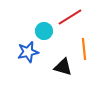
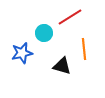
cyan circle: moved 2 px down
blue star: moved 6 px left, 1 px down
black triangle: moved 1 px left, 1 px up
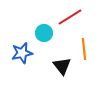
black triangle: rotated 36 degrees clockwise
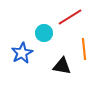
blue star: rotated 15 degrees counterclockwise
black triangle: rotated 42 degrees counterclockwise
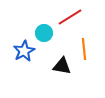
blue star: moved 2 px right, 2 px up
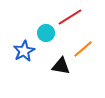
cyan circle: moved 2 px right
orange line: moved 1 px left; rotated 55 degrees clockwise
black triangle: moved 1 px left
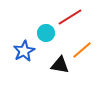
orange line: moved 1 px left, 1 px down
black triangle: moved 1 px left, 1 px up
